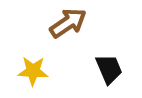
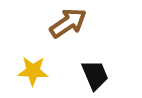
black trapezoid: moved 14 px left, 6 px down
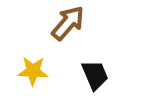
brown arrow: rotated 15 degrees counterclockwise
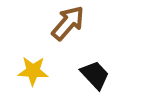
black trapezoid: rotated 20 degrees counterclockwise
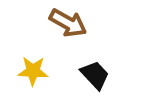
brown arrow: rotated 78 degrees clockwise
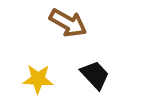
yellow star: moved 5 px right, 8 px down
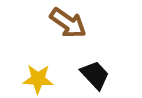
brown arrow: rotated 6 degrees clockwise
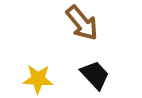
brown arrow: moved 14 px right; rotated 15 degrees clockwise
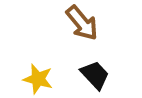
yellow star: rotated 12 degrees clockwise
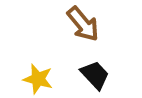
brown arrow: moved 1 px right, 1 px down
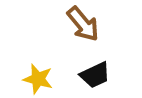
black trapezoid: rotated 108 degrees clockwise
